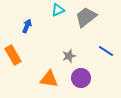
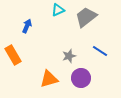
blue line: moved 6 px left
orange triangle: rotated 24 degrees counterclockwise
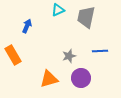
gray trapezoid: rotated 40 degrees counterclockwise
blue line: rotated 35 degrees counterclockwise
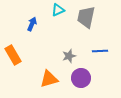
blue arrow: moved 5 px right, 2 px up
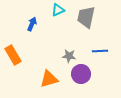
gray star: rotated 24 degrees clockwise
purple circle: moved 4 px up
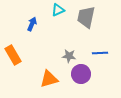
blue line: moved 2 px down
